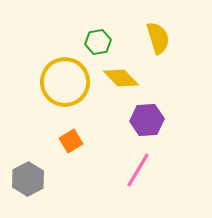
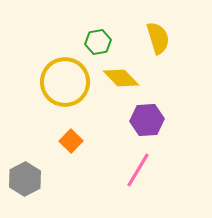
orange square: rotated 15 degrees counterclockwise
gray hexagon: moved 3 px left
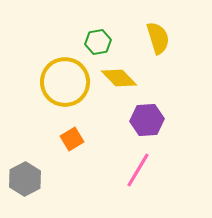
yellow diamond: moved 2 px left
orange square: moved 1 px right, 2 px up; rotated 15 degrees clockwise
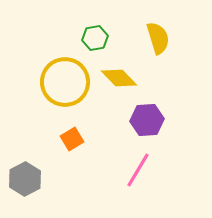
green hexagon: moved 3 px left, 4 px up
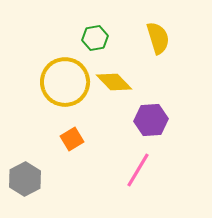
yellow diamond: moved 5 px left, 4 px down
purple hexagon: moved 4 px right
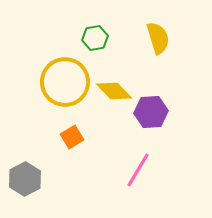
yellow diamond: moved 9 px down
purple hexagon: moved 8 px up
orange square: moved 2 px up
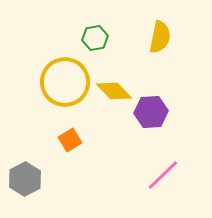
yellow semicircle: moved 2 px right, 1 px up; rotated 28 degrees clockwise
orange square: moved 2 px left, 3 px down
pink line: moved 25 px right, 5 px down; rotated 15 degrees clockwise
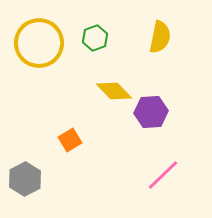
green hexagon: rotated 10 degrees counterclockwise
yellow circle: moved 26 px left, 39 px up
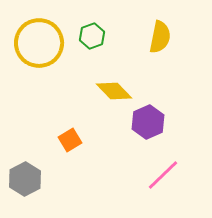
green hexagon: moved 3 px left, 2 px up
purple hexagon: moved 3 px left, 10 px down; rotated 20 degrees counterclockwise
